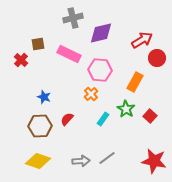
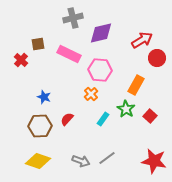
orange rectangle: moved 1 px right, 3 px down
gray arrow: rotated 24 degrees clockwise
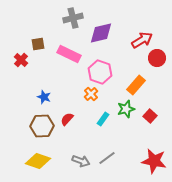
pink hexagon: moved 2 px down; rotated 15 degrees clockwise
orange rectangle: rotated 12 degrees clockwise
green star: rotated 24 degrees clockwise
brown hexagon: moved 2 px right
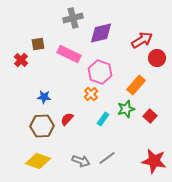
blue star: rotated 16 degrees counterclockwise
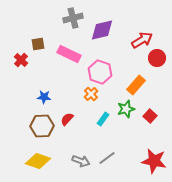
purple diamond: moved 1 px right, 3 px up
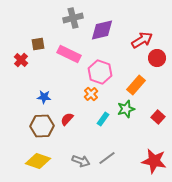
red square: moved 8 px right, 1 px down
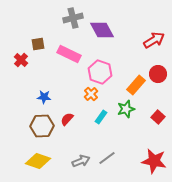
purple diamond: rotated 75 degrees clockwise
red arrow: moved 12 px right
red circle: moved 1 px right, 16 px down
cyan rectangle: moved 2 px left, 2 px up
gray arrow: rotated 42 degrees counterclockwise
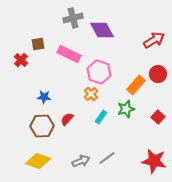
pink hexagon: moved 1 px left
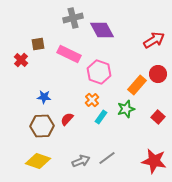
orange rectangle: moved 1 px right
orange cross: moved 1 px right, 6 px down
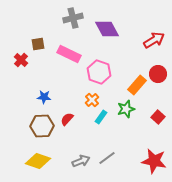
purple diamond: moved 5 px right, 1 px up
